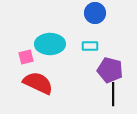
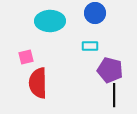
cyan ellipse: moved 23 px up
red semicircle: rotated 116 degrees counterclockwise
black line: moved 1 px right, 1 px down
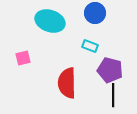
cyan ellipse: rotated 20 degrees clockwise
cyan rectangle: rotated 21 degrees clockwise
pink square: moved 3 px left, 1 px down
red semicircle: moved 29 px right
black line: moved 1 px left
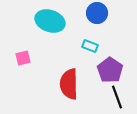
blue circle: moved 2 px right
purple pentagon: rotated 20 degrees clockwise
red semicircle: moved 2 px right, 1 px down
black line: moved 4 px right, 2 px down; rotated 20 degrees counterclockwise
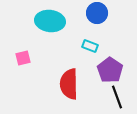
cyan ellipse: rotated 12 degrees counterclockwise
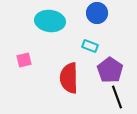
pink square: moved 1 px right, 2 px down
red semicircle: moved 6 px up
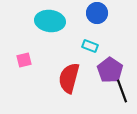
red semicircle: rotated 16 degrees clockwise
black line: moved 5 px right, 6 px up
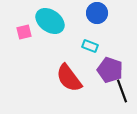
cyan ellipse: rotated 28 degrees clockwise
pink square: moved 28 px up
purple pentagon: rotated 15 degrees counterclockwise
red semicircle: rotated 52 degrees counterclockwise
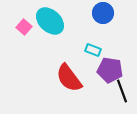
blue circle: moved 6 px right
cyan ellipse: rotated 8 degrees clockwise
pink square: moved 5 px up; rotated 35 degrees counterclockwise
cyan rectangle: moved 3 px right, 4 px down
purple pentagon: rotated 10 degrees counterclockwise
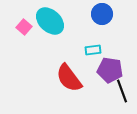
blue circle: moved 1 px left, 1 px down
cyan rectangle: rotated 28 degrees counterclockwise
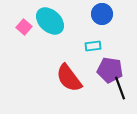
cyan rectangle: moved 4 px up
black line: moved 2 px left, 3 px up
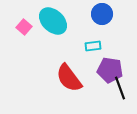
cyan ellipse: moved 3 px right
